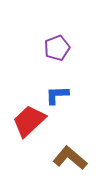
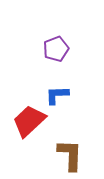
purple pentagon: moved 1 px left, 1 px down
brown L-shape: moved 3 px up; rotated 52 degrees clockwise
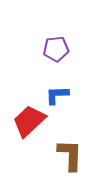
purple pentagon: rotated 15 degrees clockwise
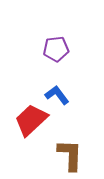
blue L-shape: rotated 55 degrees clockwise
red trapezoid: moved 2 px right, 1 px up
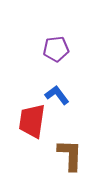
red trapezoid: moved 1 px right, 1 px down; rotated 39 degrees counterclockwise
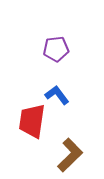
brown L-shape: rotated 44 degrees clockwise
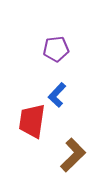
blue L-shape: rotated 100 degrees counterclockwise
brown L-shape: moved 3 px right
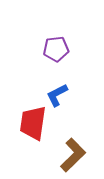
blue L-shape: rotated 20 degrees clockwise
red trapezoid: moved 1 px right, 2 px down
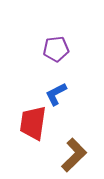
blue L-shape: moved 1 px left, 1 px up
brown L-shape: moved 1 px right
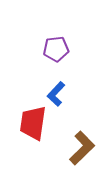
blue L-shape: rotated 20 degrees counterclockwise
brown L-shape: moved 8 px right, 7 px up
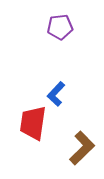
purple pentagon: moved 4 px right, 22 px up
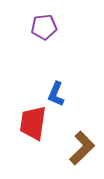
purple pentagon: moved 16 px left
blue L-shape: rotated 20 degrees counterclockwise
